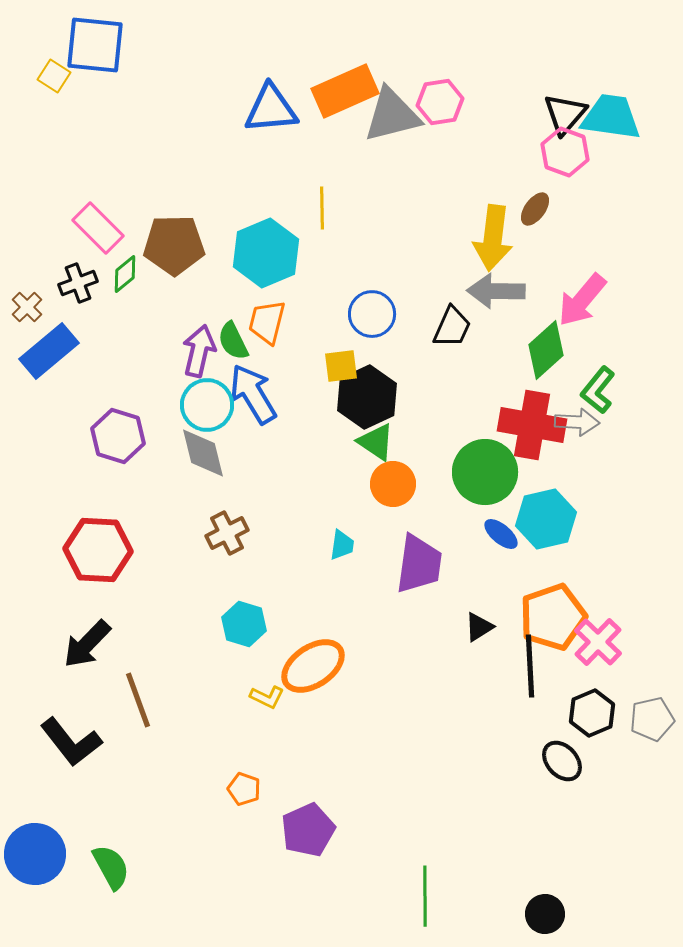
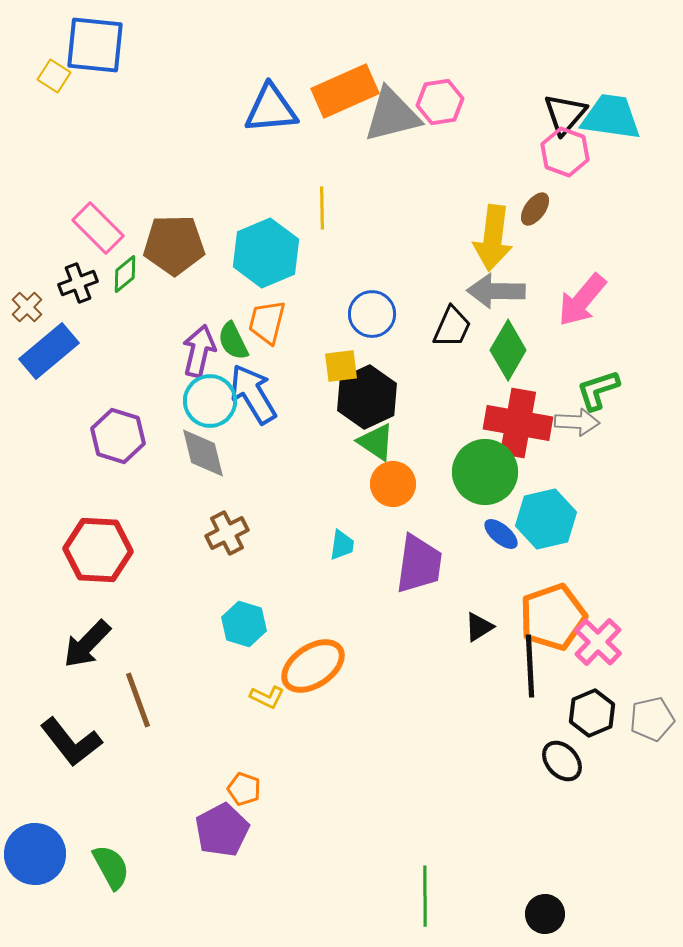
green diamond at (546, 350): moved 38 px left; rotated 18 degrees counterclockwise
green L-shape at (598, 390): rotated 33 degrees clockwise
cyan circle at (207, 405): moved 3 px right, 4 px up
red cross at (532, 425): moved 14 px left, 2 px up
purple pentagon at (308, 830): moved 86 px left; rotated 4 degrees counterclockwise
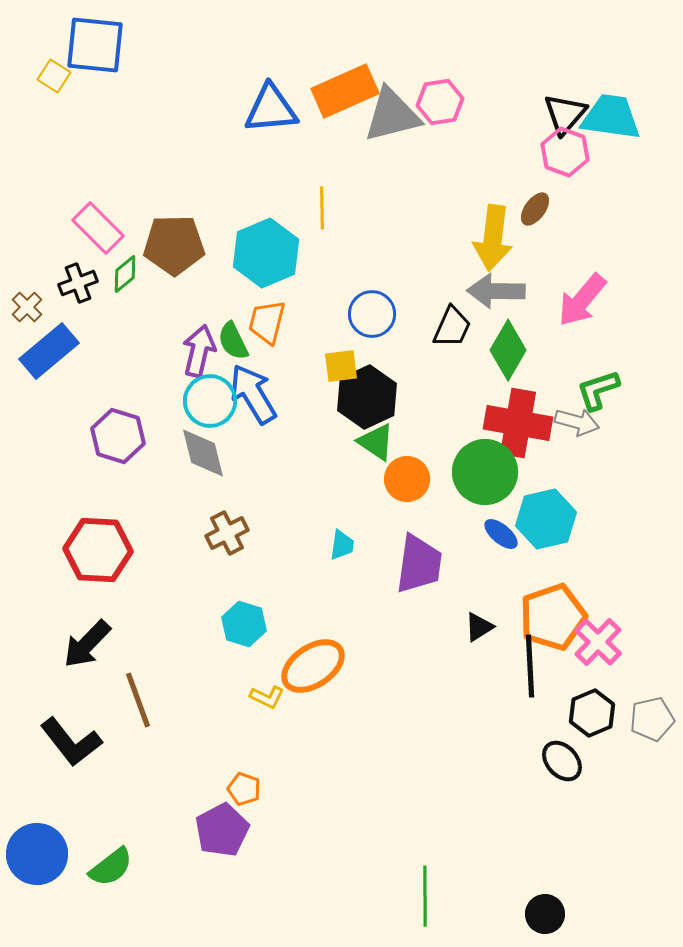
gray arrow at (577, 422): rotated 12 degrees clockwise
orange circle at (393, 484): moved 14 px right, 5 px up
blue circle at (35, 854): moved 2 px right
green semicircle at (111, 867): rotated 81 degrees clockwise
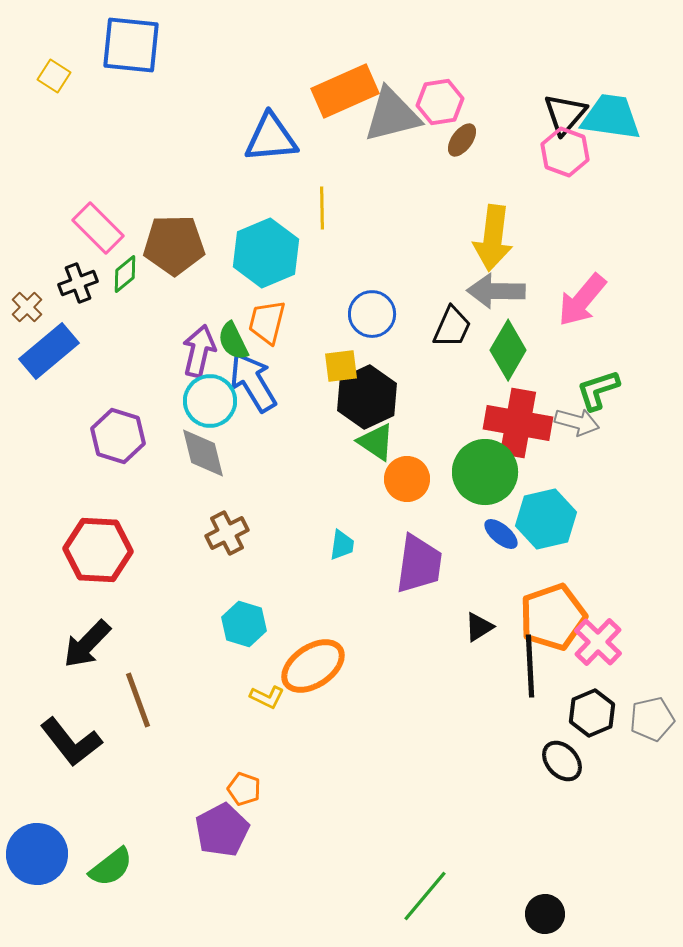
blue square at (95, 45): moved 36 px right
blue triangle at (271, 109): moved 29 px down
brown ellipse at (535, 209): moved 73 px left, 69 px up
blue arrow at (253, 394): moved 12 px up
green line at (425, 896): rotated 40 degrees clockwise
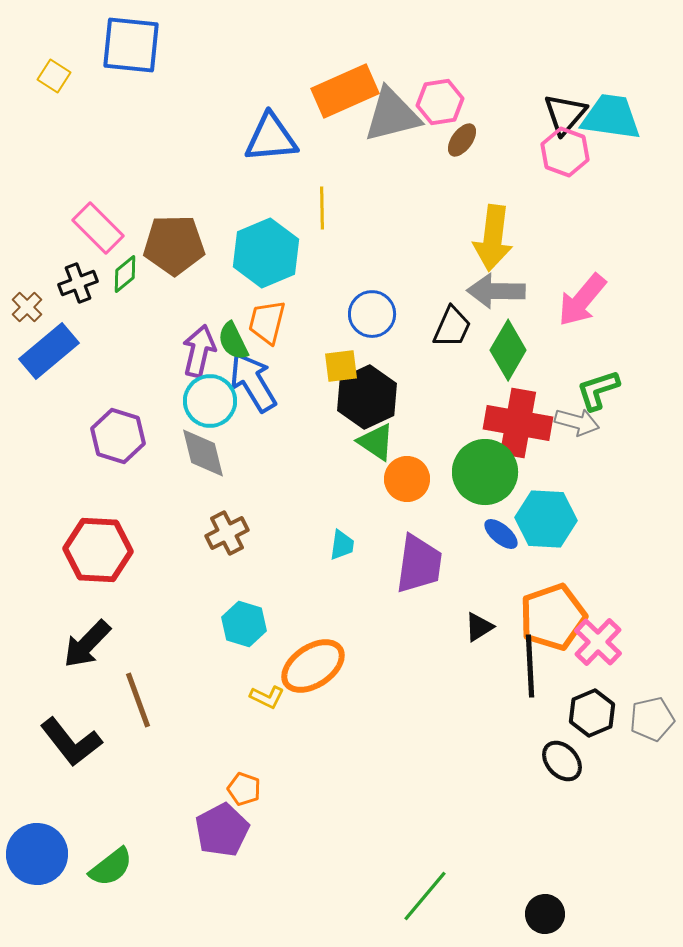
cyan hexagon at (546, 519): rotated 16 degrees clockwise
